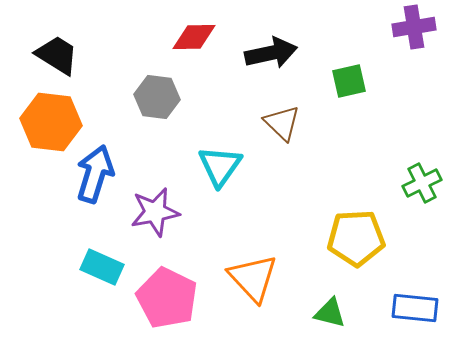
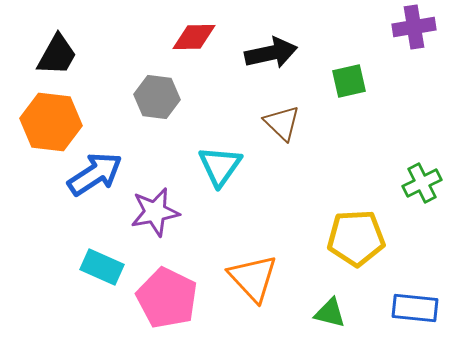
black trapezoid: rotated 87 degrees clockwise
blue arrow: rotated 40 degrees clockwise
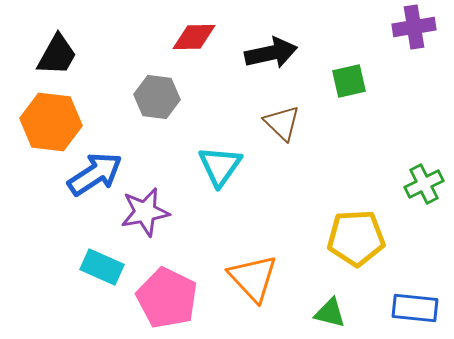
green cross: moved 2 px right, 1 px down
purple star: moved 10 px left
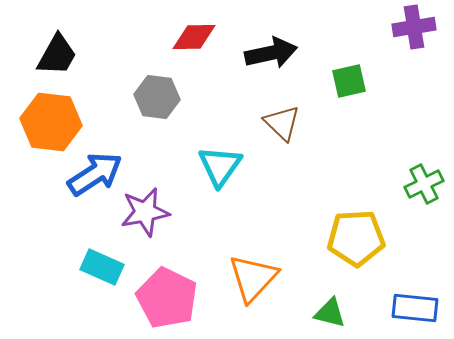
orange triangle: rotated 26 degrees clockwise
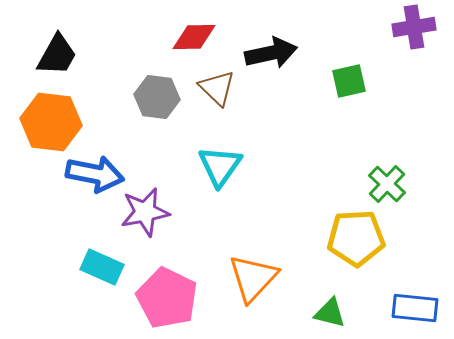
brown triangle: moved 65 px left, 35 px up
blue arrow: rotated 44 degrees clockwise
green cross: moved 37 px left; rotated 21 degrees counterclockwise
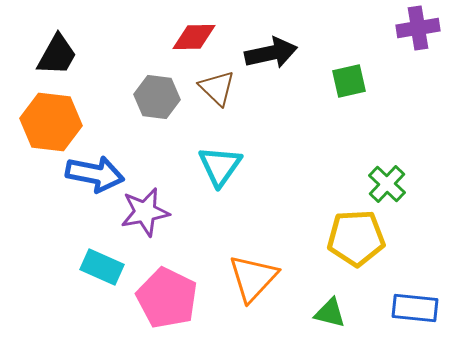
purple cross: moved 4 px right, 1 px down
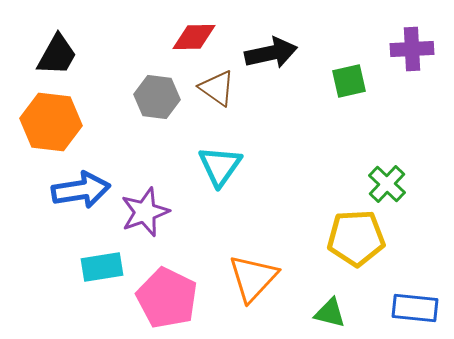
purple cross: moved 6 px left, 21 px down; rotated 6 degrees clockwise
brown triangle: rotated 9 degrees counterclockwise
blue arrow: moved 14 px left, 16 px down; rotated 20 degrees counterclockwise
purple star: rotated 9 degrees counterclockwise
cyan rectangle: rotated 33 degrees counterclockwise
